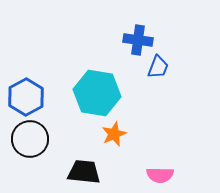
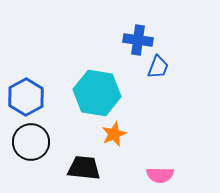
black circle: moved 1 px right, 3 px down
black trapezoid: moved 4 px up
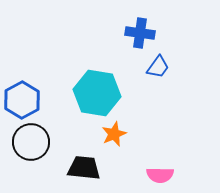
blue cross: moved 2 px right, 7 px up
blue trapezoid: rotated 15 degrees clockwise
blue hexagon: moved 4 px left, 3 px down
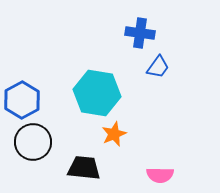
black circle: moved 2 px right
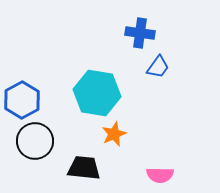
black circle: moved 2 px right, 1 px up
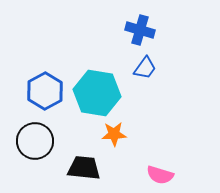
blue cross: moved 3 px up; rotated 8 degrees clockwise
blue trapezoid: moved 13 px left, 1 px down
blue hexagon: moved 23 px right, 9 px up
orange star: rotated 20 degrees clockwise
pink semicircle: rotated 16 degrees clockwise
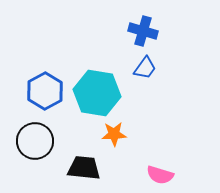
blue cross: moved 3 px right, 1 px down
